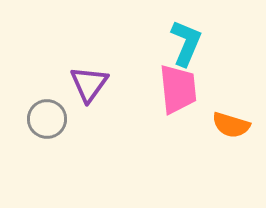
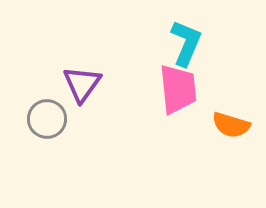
purple triangle: moved 7 px left
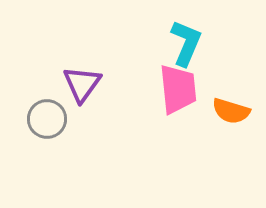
orange semicircle: moved 14 px up
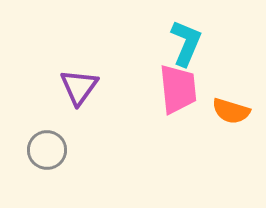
purple triangle: moved 3 px left, 3 px down
gray circle: moved 31 px down
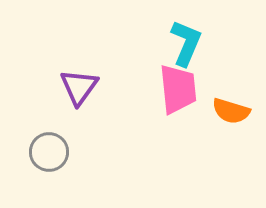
gray circle: moved 2 px right, 2 px down
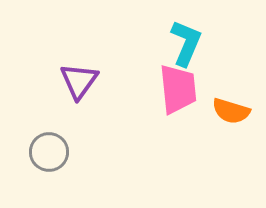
purple triangle: moved 6 px up
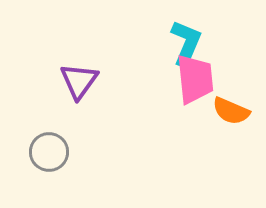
pink trapezoid: moved 17 px right, 10 px up
orange semicircle: rotated 6 degrees clockwise
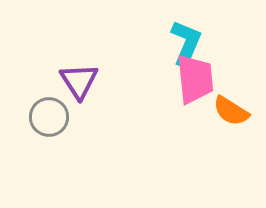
purple triangle: rotated 9 degrees counterclockwise
orange semicircle: rotated 9 degrees clockwise
gray circle: moved 35 px up
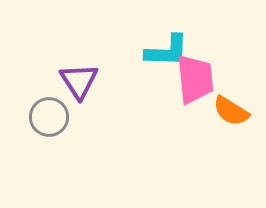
cyan L-shape: moved 19 px left, 8 px down; rotated 69 degrees clockwise
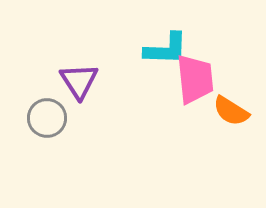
cyan L-shape: moved 1 px left, 2 px up
gray circle: moved 2 px left, 1 px down
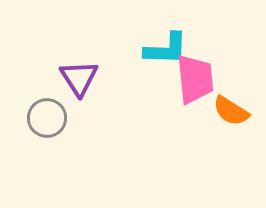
purple triangle: moved 3 px up
